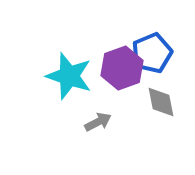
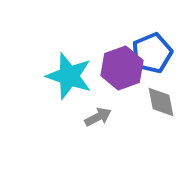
gray arrow: moved 5 px up
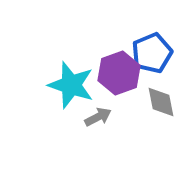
purple hexagon: moved 3 px left, 5 px down
cyan star: moved 2 px right, 9 px down
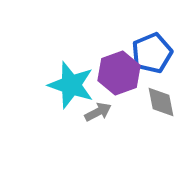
gray arrow: moved 5 px up
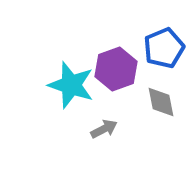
blue pentagon: moved 12 px right, 5 px up
purple hexagon: moved 3 px left, 4 px up
gray arrow: moved 6 px right, 17 px down
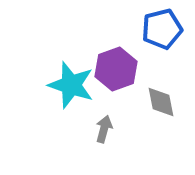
blue pentagon: moved 2 px left, 19 px up; rotated 9 degrees clockwise
gray arrow: rotated 48 degrees counterclockwise
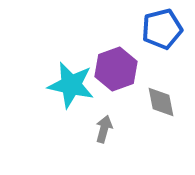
cyan star: rotated 6 degrees counterclockwise
